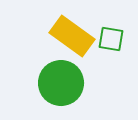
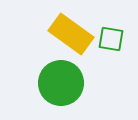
yellow rectangle: moved 1 px left, 2 px up
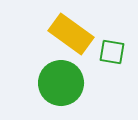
green square: moved 1 px right, 13 px down
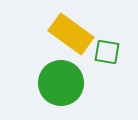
green square: moved 5 px left
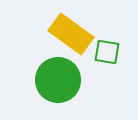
green circle: moved 3 px left, 3 px up
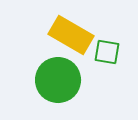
yellow rectangle: moved 1 px down; rotated 6 degrees counterclockwise
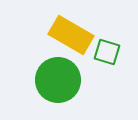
green square: rotated 8 degrees clockwise
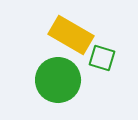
green square: moved 5 px left, 6 px down
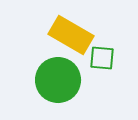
green square: rotated 12 degrees counterclockwise
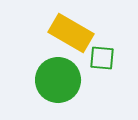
yellow rectangle: moved 2 px up
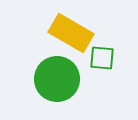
green circle: moved 1 px left, 1 px up
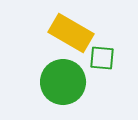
green circle: moved 6 px right, 3 px down
